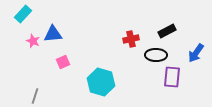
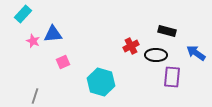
black rectangle: rotated 42 degrees clockwise
red cross: moved 7 px down; rotated 14 degrees counterclockwise
blue arrow: rotated 90 degrees clockwise
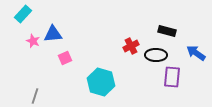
pink square: moved 2 px right, 4 px up
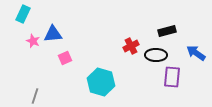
cyan rectangle: rotated 18 degrees counterclockwise
black rectangle: rotated 30 degrees counterclockwise
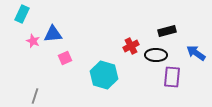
cyan rectangle: moved 1 px left
cyan hexagon: moved 3 px right, 7 px up
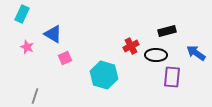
blue triangle: rotated 36 degrees clockwise
pink star: moved 6 px left, 6 px down
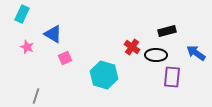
red cross: moved 1 px right, 1 px down; rotated 28 degrees counterclockwise
gray line: moved 1 px right
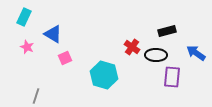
cyan rectangle: moved 2 px right, 3 px down
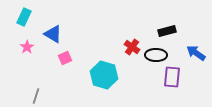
pink star: rotated 16 degrees clockwise
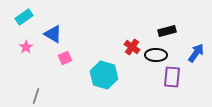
cyan rectangle: rotated 30 degrees clockwise
pink star: moved 1 px left
blue arrow: rotated 90 degrees clockwise
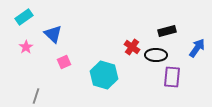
blue triangle: rotated 12 degrees clockwise
blue arrow: moved 1 px right, 5 px up
pink square: moved 1 px left, 4 px down
